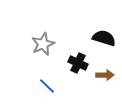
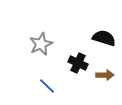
gray star: moved 2 px left
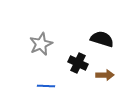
black semicircle: moved 2 px left, 1 px down
blue line: moved 1 px left; rotated 42 degrees counterclockwise
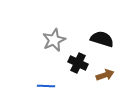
gray star: moved 13 px right, 4 px up
brown arrow: rotated 18 degrees counterclockwise
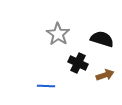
gray star: moved 4 px right, 6 px up; rotated 15 degrees counterclockwise
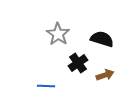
black cross: rotated 30 degrees clockwise
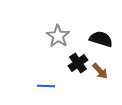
gray star: moved 2 px down
black semicircle: moved 1 px left
brown arrow: moved 5 px left, 4 px up; rotated 66 degrees clockwise
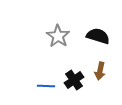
black semicircle: moved 3 px left, 3 px up
black cross: moved 4 px left, 17 px down
brown arrow: rotated 54 degrees clockwise
